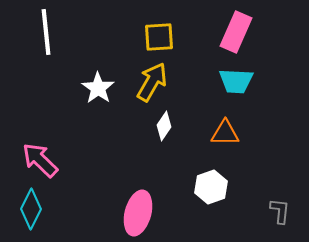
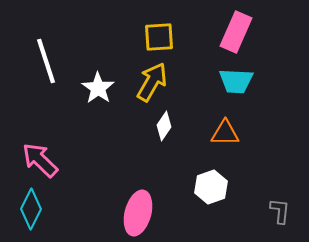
white line: moved 29 px down; rotated 12 degrees counterclockwise
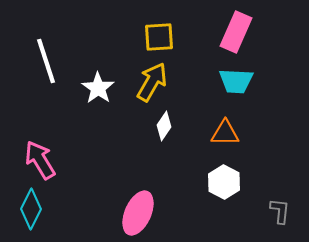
pink arrow: rotated 15 degrees clockwise
white hexagon: moved 13 px right, 5 px up; rotated 12 degrees counterclockwise
pink ellipse: rotated 9 degrees clockwise
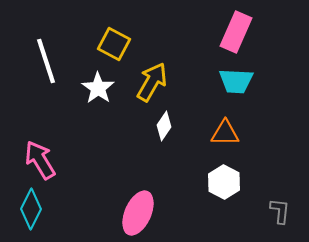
yellow square: moved 45 px left, 7 px down; rotated 32 degrees clockwise
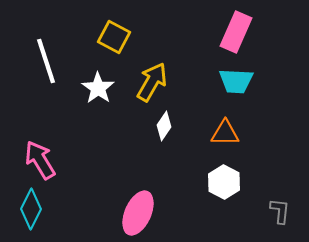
yellow square: moved 7 px up
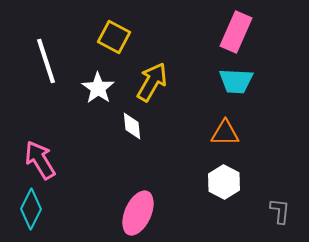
white diamond: moved 32 px left; rotated 40 degrees counterclockwise
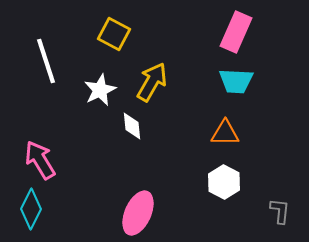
yellow square: moved 3 px up
white star: moved 2 px right, 2 px down; rotated 12 degrees clockwise
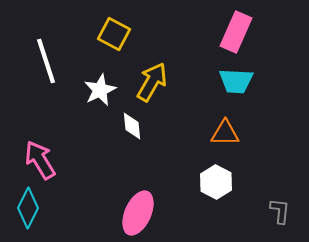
white hexagon: moved 8 px left
cyan diamond: moved 3 px left, 1 px up
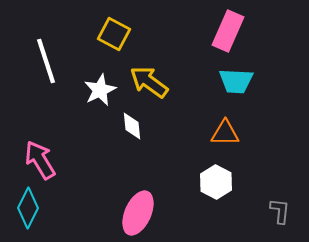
pink rectangle: moved 8 px left, 1 px up
yellow arrow: moved 3 px left; rotated 84 degrees counterclockwise
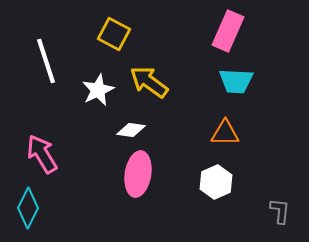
white star: moved 2 px left
white diamond: moved 1 px left, 4 px down; rotated 76 degrees counterclockwise
pink arrow: moved 2 px right, 6 px up
white hexagon: rotated 8 degrees clockwise
pink ellipse: moved 39 px up; rotated 15 degrees counterclockwise
